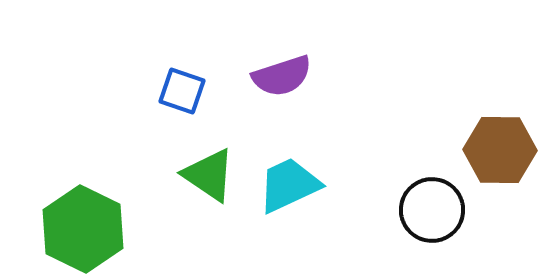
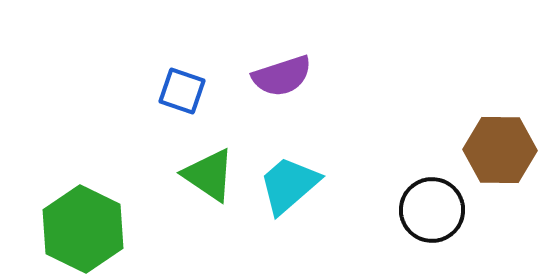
cyan trapezoid: rotated 16 degrees counterclockwise
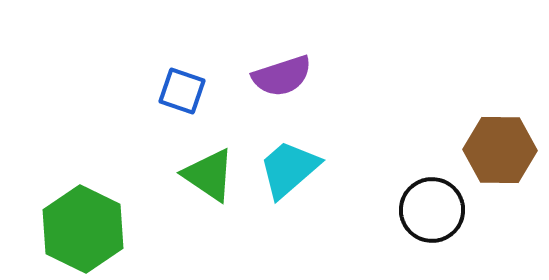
cyan trapezoid: moved 16 px up
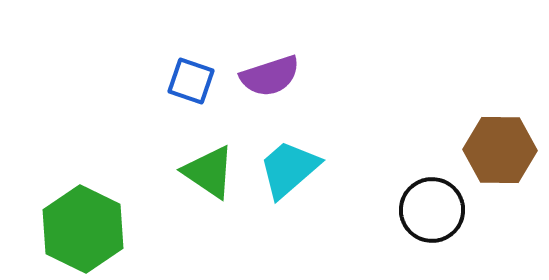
purple semicircle: moved 12 px left
blue square: moved 9 px right, 10 px up
green triangle: moved 3 px up
